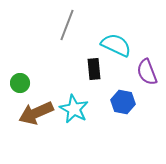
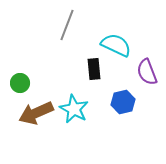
blue hexagon: rotated 25 degrees counterclockwise
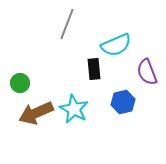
gray line: moved 1 px up
cyan semicircle: rotated 132 degrees clockwise
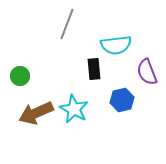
cyan semicircle: rotated 16 degrees clockwise
green circle: moved 7 px up
blue hexagon: moved 1 px left, 2 px up
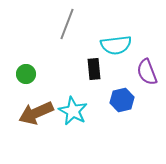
green circle: moved 6 px right, 2 px up
cyan star: moved 1 px left, 2 px down
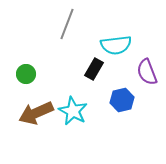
black rectangle: rotated 35 degrees clockwise
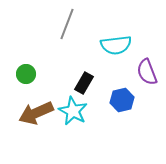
black rectangle: moved 10 px left, 14 px down
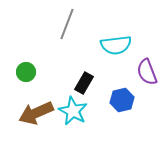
green circle: moved 2 px up
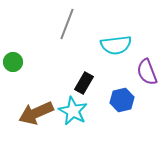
green circle: moved 13 px left, 10 px up
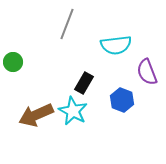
blue hexagon: rotated 25 degrees counterclockwise
brown arrow: moved 2 px down
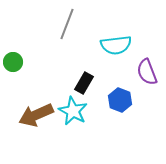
blue hexagon: moved 2 px left
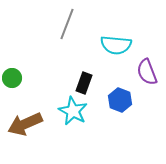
cyan semicircle: rotated 12 degrees clockwise
green circle: moved 1 px left, 16 px down
black rectangle: rotated 10 degrees counterclockwise
brown arrow: moved 11 px left, 9 px down
